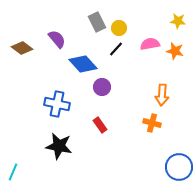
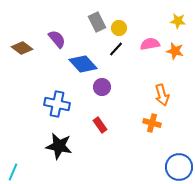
orange arrow: rotated 20 degrees counterclockwise
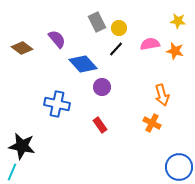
orange cross: rotated 12 degrees clockwise
black star: moved 37 px left
cyan line: moved 1 px left
